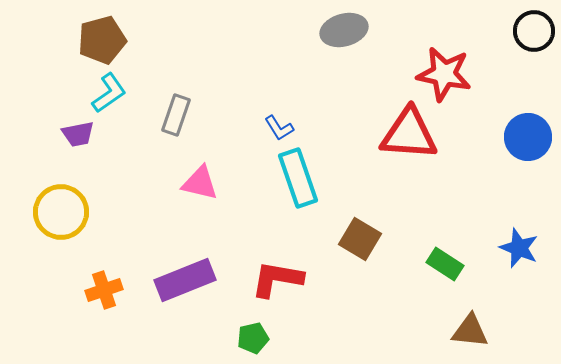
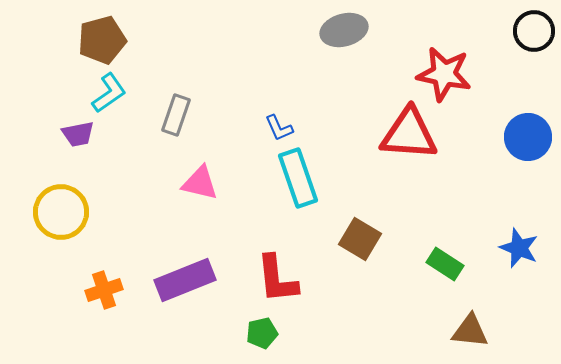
blue L-shape: rotated 8 degrees clockwise
red L-shape: rotated 106 degrees counterclockwise
green pentagon: moved 9 px right, 5 px up
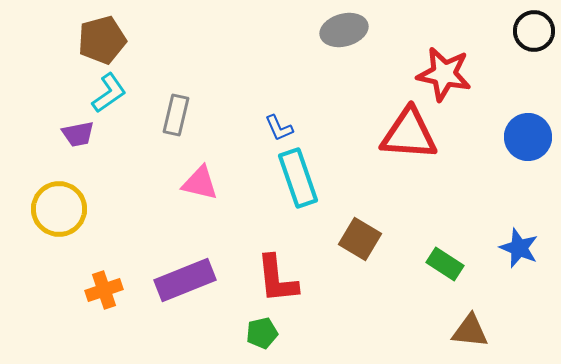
gray rectangle: rotated 6 degrees counterclockwise
yellow circle: moved 2 px left, 3 px up
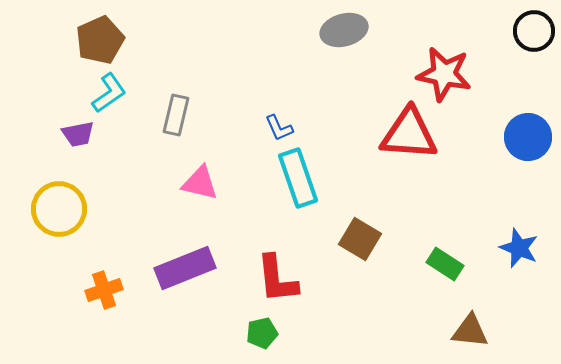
brown pentagon: moved 2 px left; rotated 9 degrees counterclockwise
purple rectangle: moved 12 px up
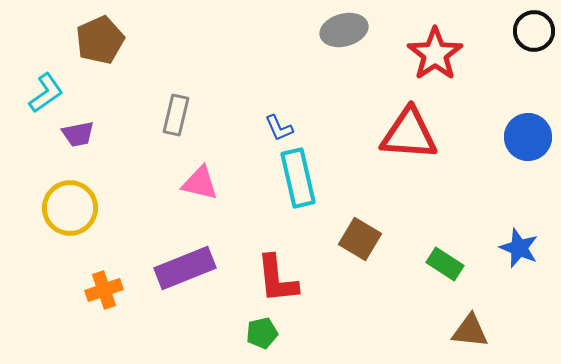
red star: moved 9 px left, 20 px up; rotated 26 degrees clockwise
cyan L-shape: moved 63 px left
cyan rectangle: rotated 6 degrees clockwise
yellow circle: moved 11 px right, 1 px up
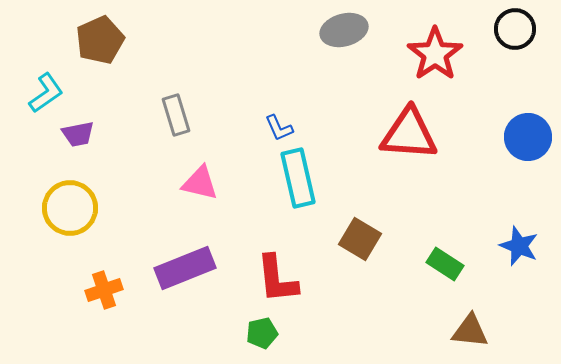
black circle: moved 19 px left, 2 px up
gray rectangle: rotated 30 degrees counterclockwise
blue star: moved 2 px up
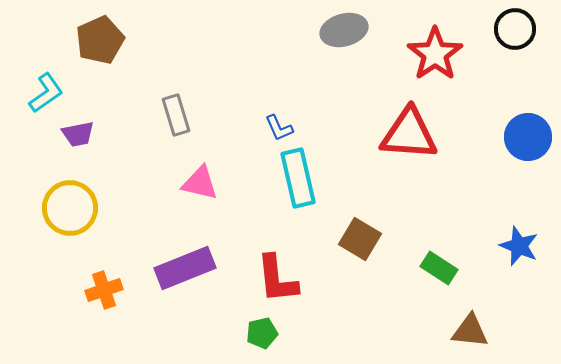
green rectangle: moved 6 px left, 4 px down
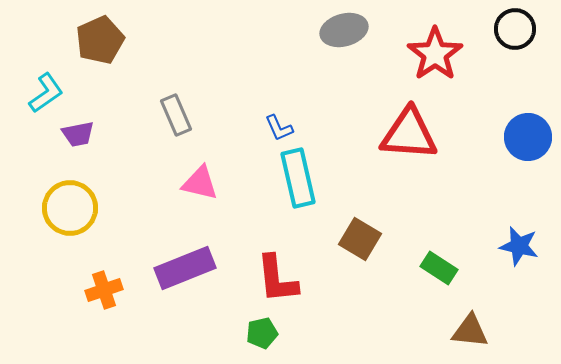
gray rectangle: rotated 6 degrees counterclockwise
blue star: rotated 9 degrees counterclockwise
